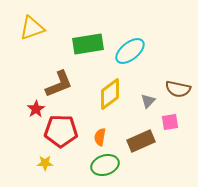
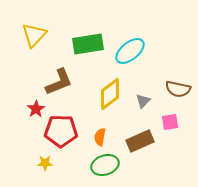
yellow triangle: moved 2 px right, 7 px down; rotated 28 degrees counterclockwise
brown L-shape: moved 2 px up
gray triangle: moved 5 px left
brown rectangle: moved 1 px left
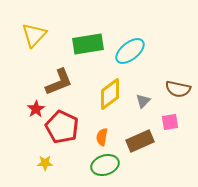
red pentagon: moved 1 px right, 4 px up; rotated 24 degrees clockwise
orange semicircle: moved 2 px right
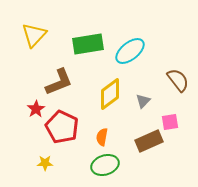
brown semicircle: moved 9 px up; rotated 140 degrees counterclockwise
brown rectangle: moved 9 px right
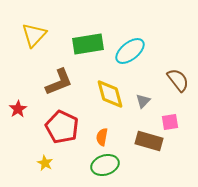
yellow diamond: rotated 68 degrees counterclockwise
red star: moved 18 px left
brown rectangle: rotated 40 degrees clockwise
yellow star: rotated 28 degrees clockwise
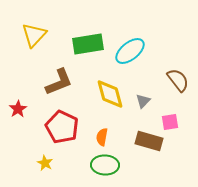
green ellipse: rotated 20 degrees clockwise
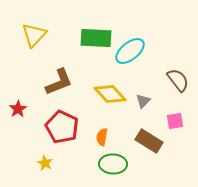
green rectangle: moved 8 px right, 6 px up; rotated 12 degrees clockwise
yellow diamond: rotated 28 degrees counterclockwise
pink square: moved 5 px right, 1 px up
brown rectangle: rotated 16 degrees clockwise
green ellipse: moved 8 px right, 1 px up
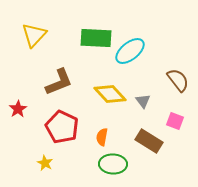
gray triangle: rotated 21 degrees counterclockwise
pink square: rotated 30 degrees clockwise
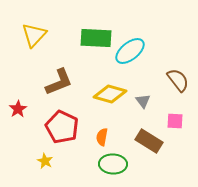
yellow diamond: rotated 32 degrees counterclockwise
pink square: rotated 18 degrees counterclockwise
yellow star: moved 2 px up
